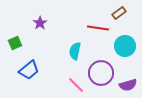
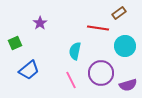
pink line: moved 5 px left, 5 px up; rotated 18 degrees clockwise
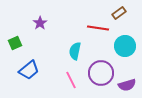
purple semicircle: moved 1 px left
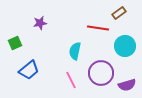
purple star: rotated 24 degrees clockwise
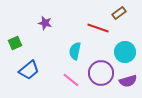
purple star: moved 5 px right; rotated 24 degrees clockwise
red line: rotated 10 degrees clockwise
cyan circle: moved 6 px down
pink line: rotated 24 degrees counterclockwise
purple semicircle: moved 1 px right, 4 px up
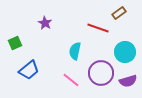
purple star: rotated 16 degrees clockwise
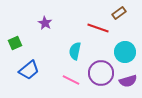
pink line: rotated 12 degrees counterclockwise
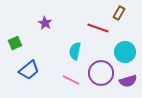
brown rectangle: rotated 24 degrees counterclockwise
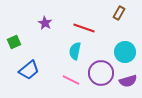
red line: moved 14 px left
green square: moved 1 px left, 1 px up
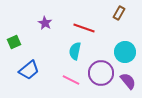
purple semicircle: rotated 114 degrees counterclockwise
